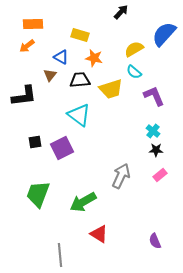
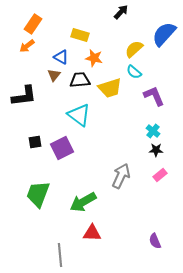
orange rectangle: rotated 54 degrees counterclockwise
yellow semicircle: rotated 12 degrees counterclockwise
brown triangle: moved 4 px right
yellow trapezoid: moved 1 px left, 1 px up
red triangle: moved 7 px left, 1 px up; rotated 30 degrees counterclockwise
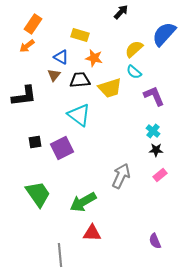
green trapezoid: rotated 124 degrees clockwise
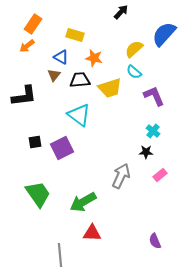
yellow rectangle: moved 5 px left
black star: moved 10 px left, 2 px down
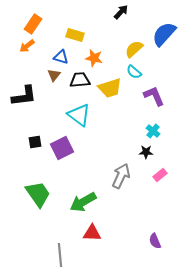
blue triangle: rotated 14 degrees counterclockwise
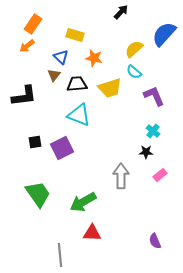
blue triangle: rotated 28 degrees clockwise
black trapezoid: moved 3 px left, 4 px down
cyan triangle: rotated 15 degrees counterclockwise
gray arrow: rotated 25 degrees counterclockwise
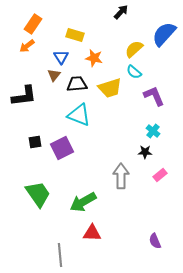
blue triangle: rotated 14 degrees clockwise
black star: moved 1 px left
